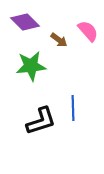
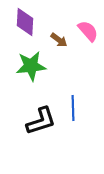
purple diamond: rotated 48 degrees clockwise
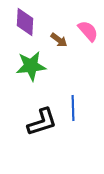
black L-shape: moved 1 px right, 1 px down
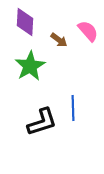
green star: moved 1 px left; rotated 24 degrees counterclockwise
